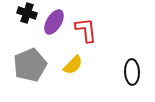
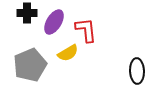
black cross: rotated 18 degrees counterclockwise
yellow semicircle: moved 5 px left, 12 px up; rotated 15 degrees clockwise
black ellipse: moved 5 px right, 1 px up
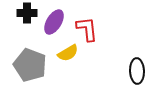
red L-shape: moved 1 px right, 1 px up
gray pentagon: rotated 28 degrees counterclockwise
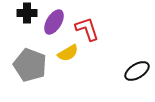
red L-shape: rotated 12 degrees counterclockwise
black ellipse: rotated 60 degrees clockwise
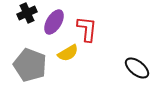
black cross: rotated 24 degrees counterclockwise
red L-shape: rotated 24 degrees clockwise
black ellipse: moved 3 px up; rotated 70 degrees clockwise
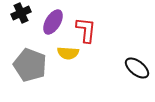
black cross: moved 6 px left
purple ellipse: moved 1 px left
red L-shape: moved 1 px left, 1 px down
yellow semicircle: rotated 35 degrees clockwise
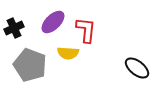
black cross: moved 7 px left, 15 px down
purple ellipse: rotated 15 degrees clockwise
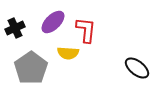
black cross: moved 1 px right
gray pentagon: moved 1 px right, 3 px down; rotated 16 degrees clockwise
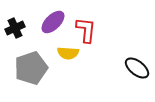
gray pentagon: rotated 16 degrees clockwise
